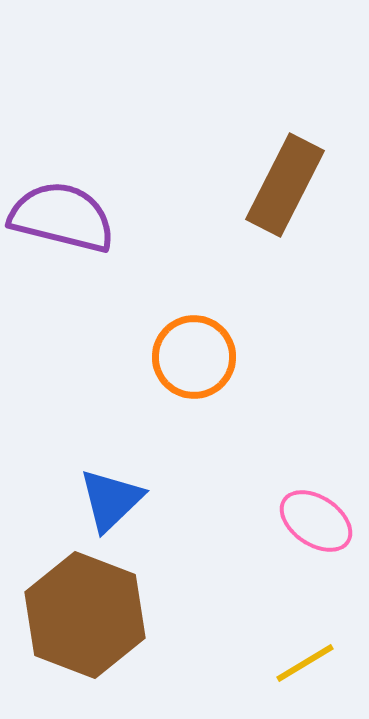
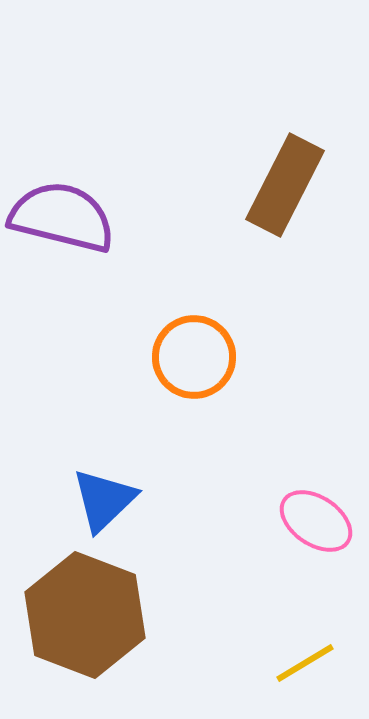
blue triangle: moved 7 px left
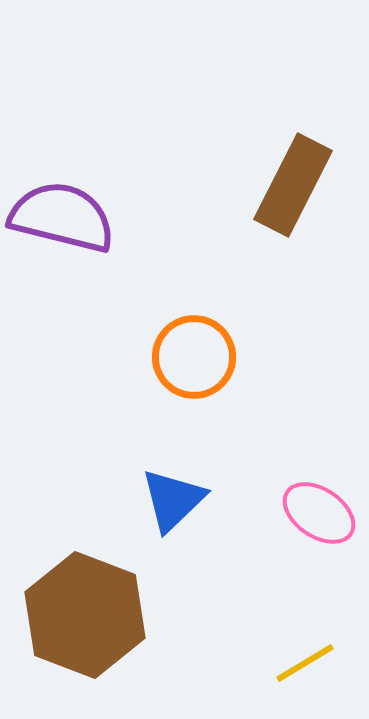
brown rectangle: moved 8 px right
blue triangle: moved 69 px right
pink ellipse: moved 3 px right, 8 px up
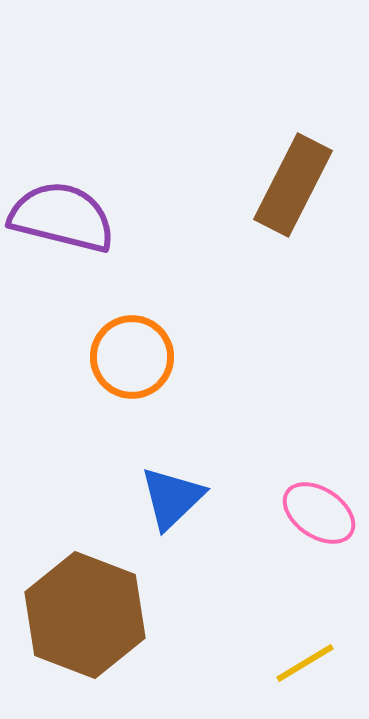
orange circle: moved 62 px left
blue triangle: moved 1 px left, 2 px up
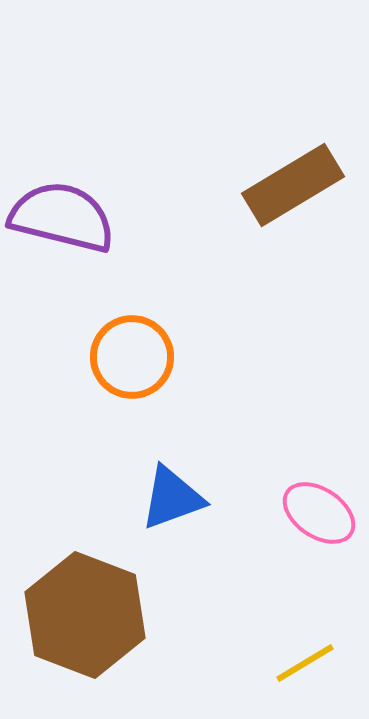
brown rectangle: rotated 32 degrees clockwise
blue triangle: rotated 24 degrees clockwise
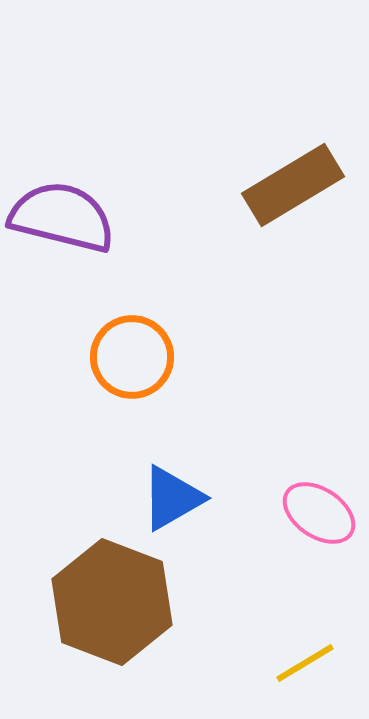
blue triangle: rotated 10 degrees counterclockwise
brown hexagon: moved 27 px right, 13 px up
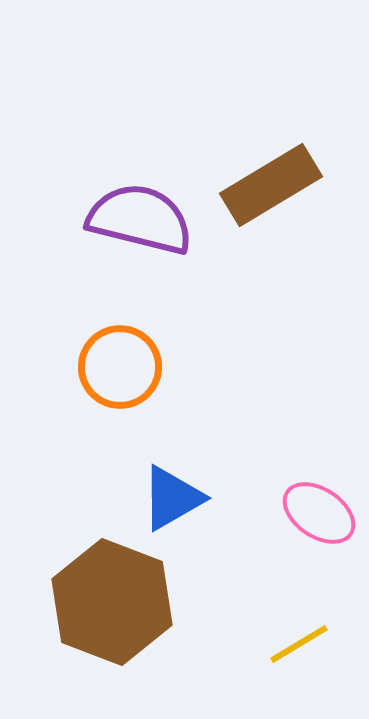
brown rectangle: moved 22 px left
purple semicircle: moved 78 px right, 2 px down
orange circle: moved 12 px left, 10 px down
yellow line: moved 6 px left, 19 px up
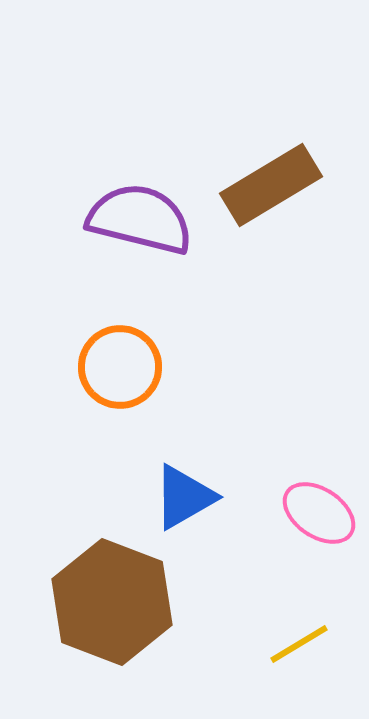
blue triangle: moved 12 px right, 1 px up
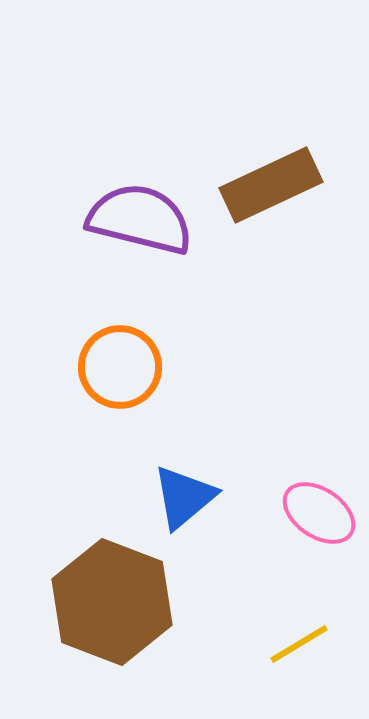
brown rectangle: rotated 6 degrees clockwise
blue triangle: rotated 10 degrees counterclockwise
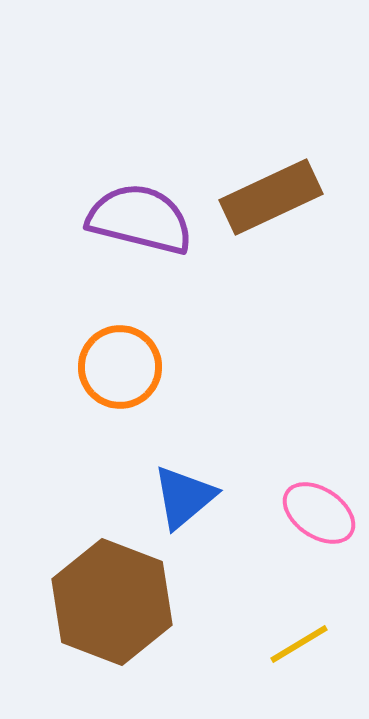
brown rectangle: moved 12 px down
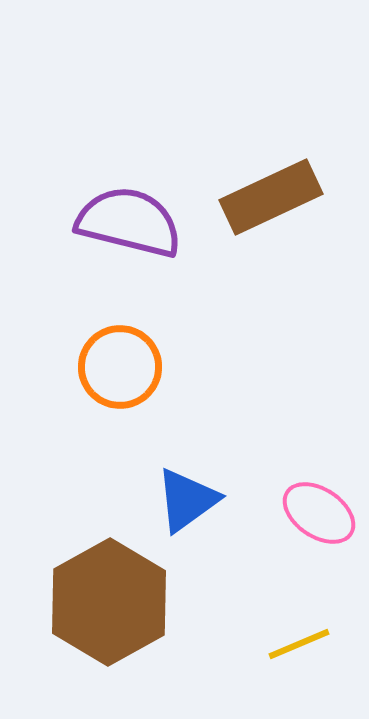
purple semicircle: moved 11 px left, 3 px down
blue triangle: moved 3 px right, 3 px down; rotated 4 degrees clockwise
brown hexagon: moved 3 px left; rotated 10 degrees clockwise
yellow line: rotated 8 degrees clockwise
